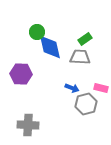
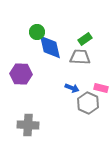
gray hexagon: moved 2 px right, 1 px up; rotated 20 degrees counterclockwise
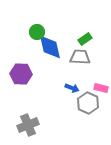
gray cross: rotated 25 degrees counterclockwise
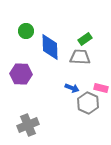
green circle: moved 11 px left, 1 px up
blue diamond: rotated 12 degrees clockwise
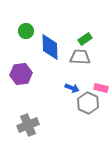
purple hexagon: rotated 10 degrees counterclockwise
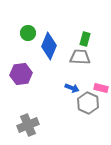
green circle: moved 2 px right, 2 px down
green rectangle: rotated 40 degrees counterclockwise
blue diamond: moved 1 px left, 1 px up; rotated 24 degrees clockwise
